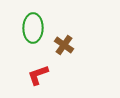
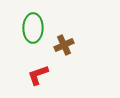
brown cross: rotated 30 degrees clockwise
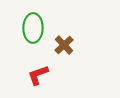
brown cross: rotated 18 degrees counterclockwise
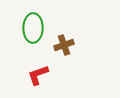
brown cross: rotated 24 degrees clockwise
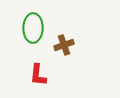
red L-shape: rotated 65 degrees counterclockwise
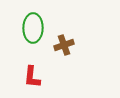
red L-shape: moved 6 px left, 2 px down
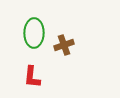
green ellipse: moved 1 px right, 5 px down
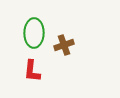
red L-shape: moved 6 px up
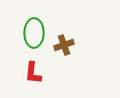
red L-shape: moved 1 px right, 2 px down
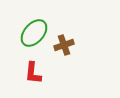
green ellipse: rotated 40 degrees clockwise
